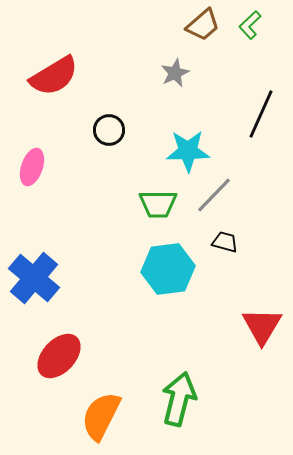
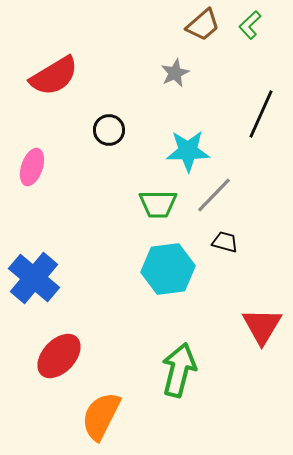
green arrow: moved 29 px up
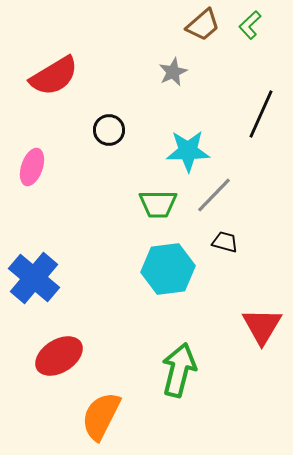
gray star: moved 2 px left, 1 px up
red ellipse: rotated 15 degrees clockwise
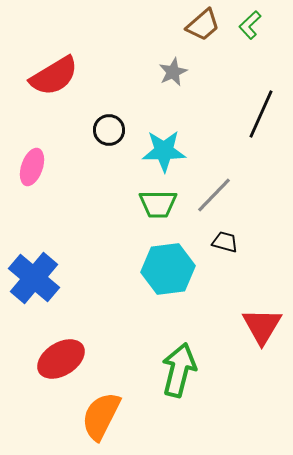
cyan star: moved 24 px left
red ellipse: moved 2 px right, 3 px down
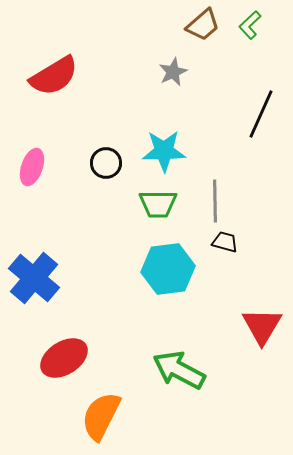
black circle: moved 3 px left, 33 px down
gray line: moved 1 px right, 6 px down; rotated 45 degrees counterclockwise
red ellipse: moved 3 px right, 1 px up
green arrow: rotated 76 degrees counterclockwise
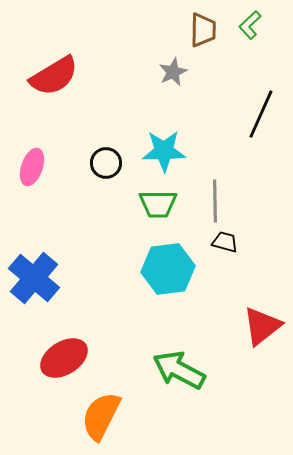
brown trapezoid: moved 5 px down; rotated 48 degrees counterclockwise
red triangle: rotated 21 degrees clockwise
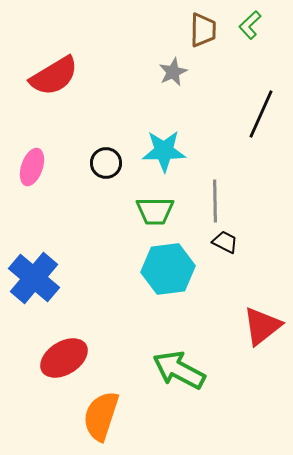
green trapezoid: moved 3 px left, 7 px down
black trapezoid: rotated 12 degrees clockwise
orange semicircle: rotated 9 degrees counterclockwise
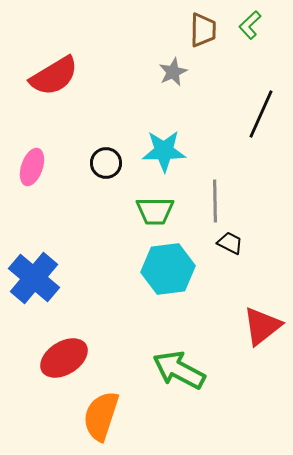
black trapezoid: moved 5 px right, 1 px down
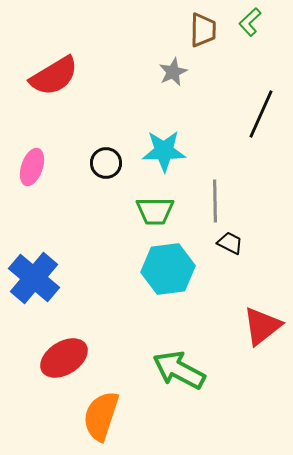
green L-shape: moved 3 px up
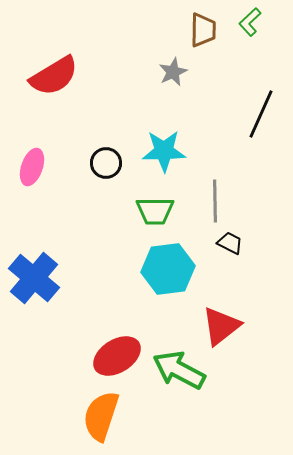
red triangle: moved 41 px left
red ellipse: moved 53 px right, 2 px up
